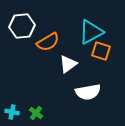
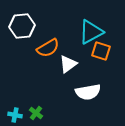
orange semicircle: moved 6 px down
cyan cross: moved 3 px right, 3 px down
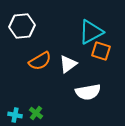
orange semicircle: moved 8 px left, 13 px down
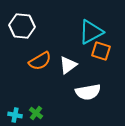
white hexagon: rotated 10 degrees clockwise
white triangle: moved 1 px down
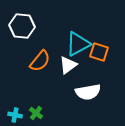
cyan triangle: moved 13 px left, 12 px down
orange square: moved 2 px left, 1 px down
orange semicircle: rotated 20 degrees counterclockwise
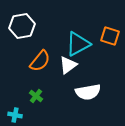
white hexagon: rotated 15 degrees counterclockwise
orange square: moved 11 px right, 16 px up
green cross: moved 17 px up
